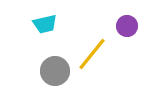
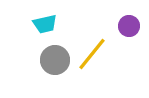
purple circle: moved 2 px right
gray circle: moved 11 px up
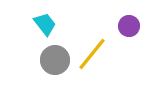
cyan trapezoid: rotated 115 degrees counterclockwise
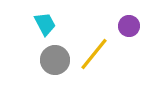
cyan trapezoid: rotated 10 degrees clockwise
yellow line: moved 2 px right
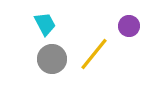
gray circle: moved 3 px left, 1 px up
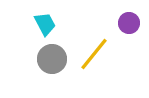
purple circle: moved 3 px up
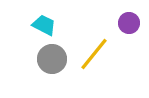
cyan trapezoid: moved 1 px left, 1 px down; rotated 35 degrees counterclockwise
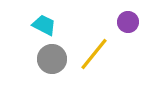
purple circle: moved 1 px left, 1 px up
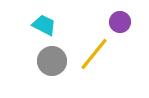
purple circle: moved 8 px left
gray circle: moved 2 px down
